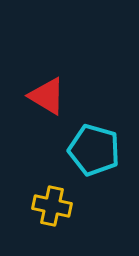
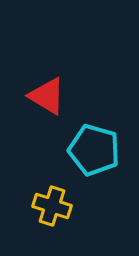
yellow cross: rotated 6 degrees clockwise
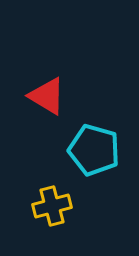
yellow cross: rotated 33 degrees counterclockwise
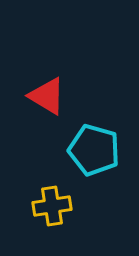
yellow cross: rotated 6 degrees clockwise
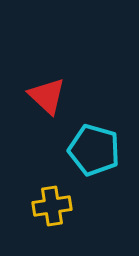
red triangle: rotated 12 degrees clockwise
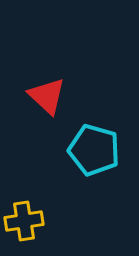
yellow cross: moved 28 px left, 15 px down
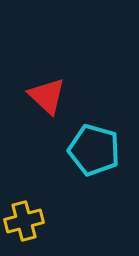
yellow cross: rotated 6 degrees counterclockwise
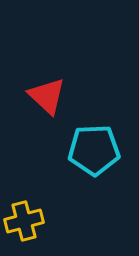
cyan pentagon: rotated 18 degrees counterclockwise
